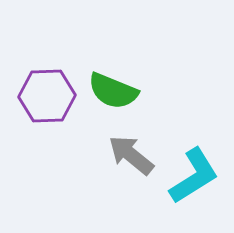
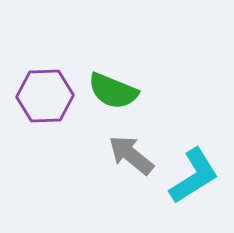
purple hexagon: moved 2 px left
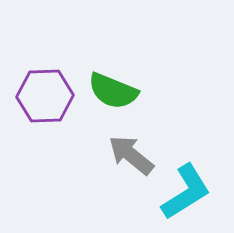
cyan L-shape: moved 8 px left, 16 px down
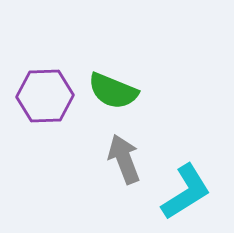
gray arrow: moved 7 px left, 4 px down; rotated 30 degrees clockwise
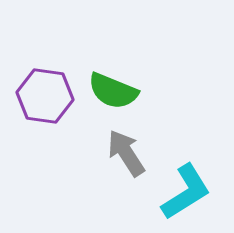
purple hexagon: rotated 10 degrees clockwise
gray arrow: moved 2 px right, 6 px up; rotated 12 degrees counterclockwise
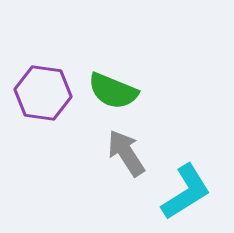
purple hexagon: moved 2 px left, 3 px up
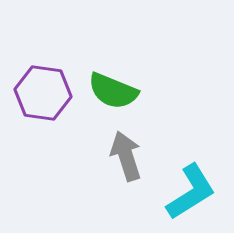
gray arrow: moved 3 px down; rotated 15 degrees clockwise
cyan L-shape: moved 5 px right
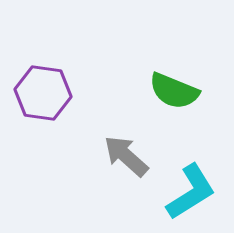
green semicircle: moved 61 px right
gray arrow: rotated 30 degrees counterclockwise
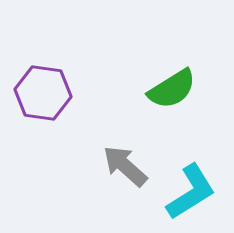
green semicircle: moved 2 px left, 2 px up; rotated 54 degrees counterclockwise
gray arrow: moved 1 px left, 10 px down
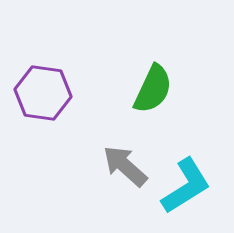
green semicircle: moved 19 px left; rotated 33 degrees counterclockwise
cyan L-shape: moved 5 px left, 6 px up
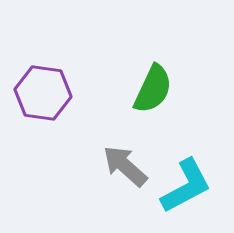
cyan L-shape: rotated 4 degrees clockwise
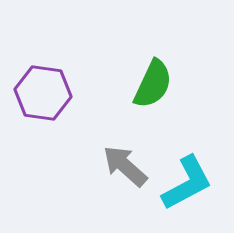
green semicircle: moved 5 px up
cyan L-shape: moved 1 px right, 3 px up
